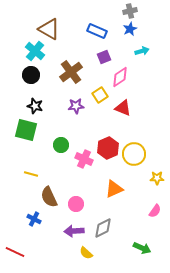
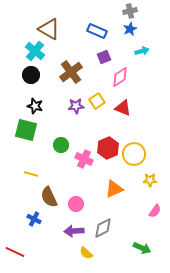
yellow square: moved 3 px left, 6 px down
yellow star: moved 7 px left, 2 px down
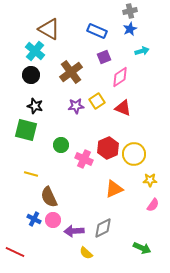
pink circle: moved 23 px left, 16 px down
pink semicircle: moved 2 px left, 6 px up
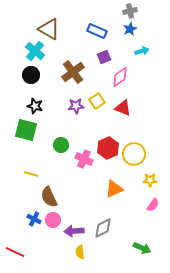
brown cross: moved 2 px right
yellow semicircle: moved 6 px left, 1 px up; rotated 40 degrees clockwise
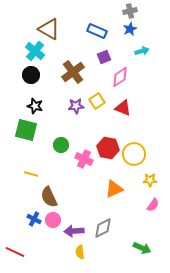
red hexagon: rotated 25 degrees counterclockwise
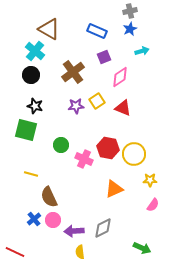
blue cross: rotated 24 degrees clockwise
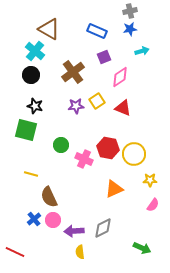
blue star: rotated 16 degrees clockwise
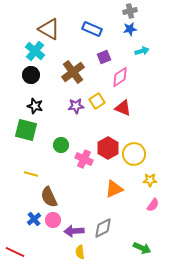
blue rectangle: moved 5 px left, 2 px up
red hexagon: rotated 20 degrees clockwise
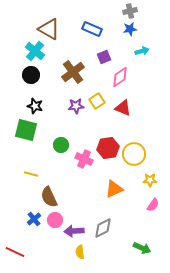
red hexagon: rotated 20 degrees clockwise
pink circle: moved 2 px right
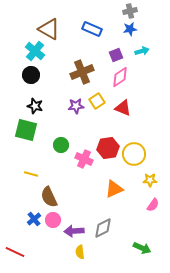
purple square: moved 12 px right, 2 px up
brown cross: moved 9 px right; rotated 15 degrees clockwise
pink circle: moved 2 px left
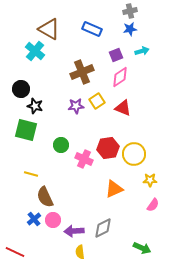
black circle: moved 10 px left, 14 px down
brown semicircle: moved 4 px left
